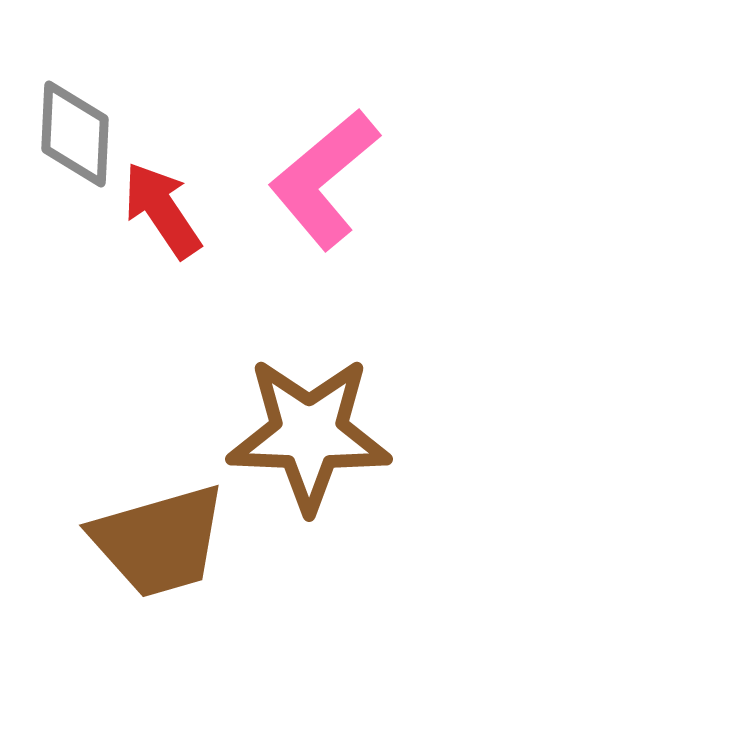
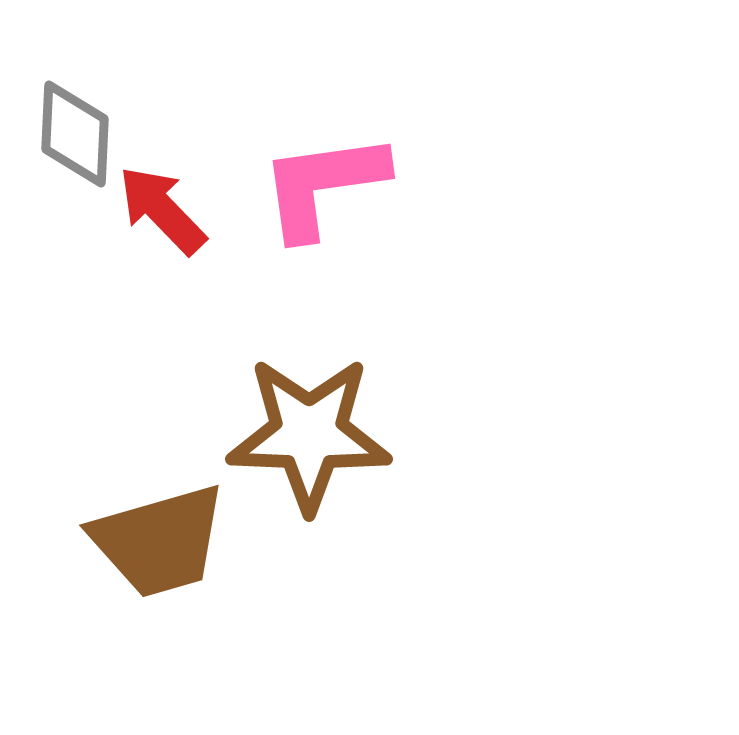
pink L-shape: moved 1 px left, 6 px down; rotated 32 degrees clockwise
red arrow: rotated 10 degrees counterclockwise
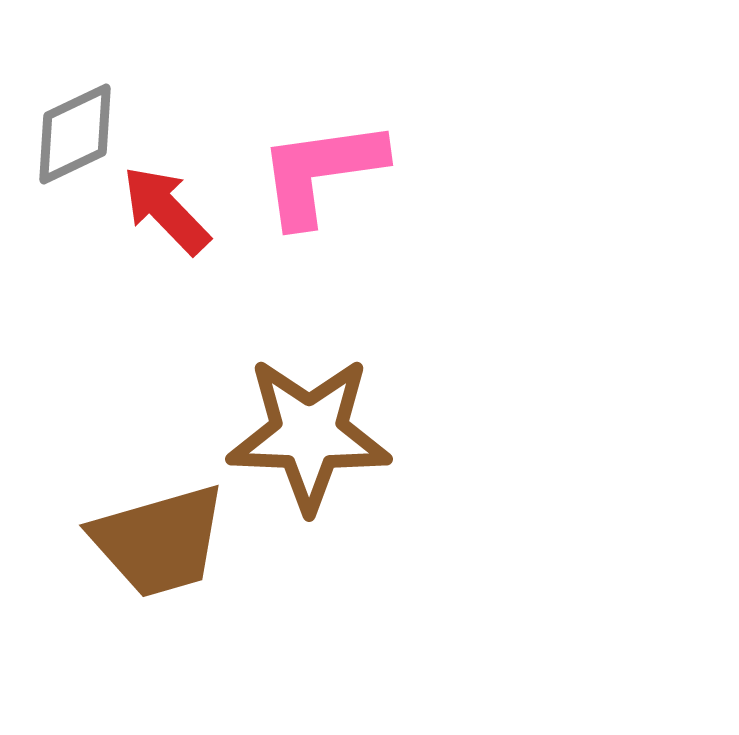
gray diamond: rotated 62 degrees clockwise
pink L-shape: moved 2 px left, 13 px up
red arrow: moved 4 px right
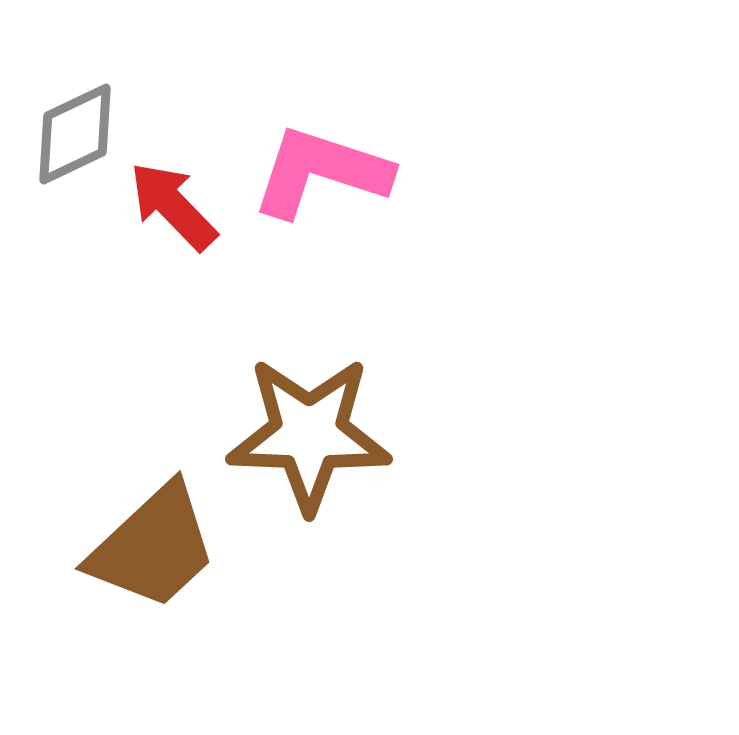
pink L-shape: rotated 26 degrees clockwise
red arrow: moved 7 px right, 4 px up
brown trapezoid: moved 6 px left, 6 px down; rotated 27 degrees counterclockwise
